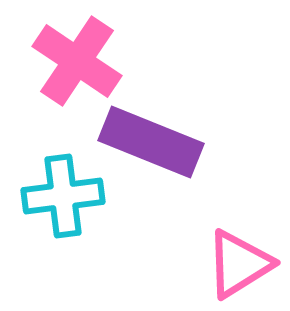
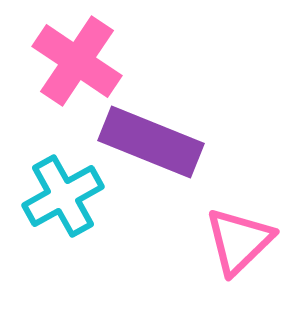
cyan cross: rotated 22 degrees counterclockwise
pink triangle: moved 23 px up; rotated 12 degrees counterclockwise
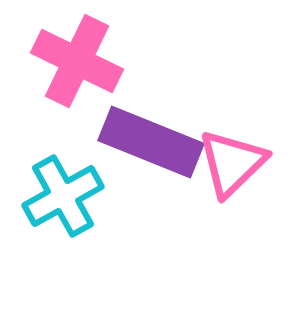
pink cross: rotated 8 degrees counterclockwise
pink triangle: moved 7 px left, 78 px up
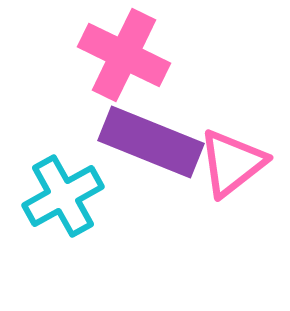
pink cross: moved 47 px right, 6 px up
pink triangle: rotated 6 degrees clockwise
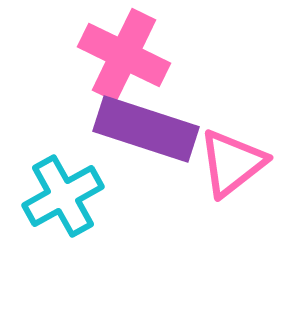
purple rectangle: moved 5 px left, 13 px up; rotated 4 degrees counterclockwise
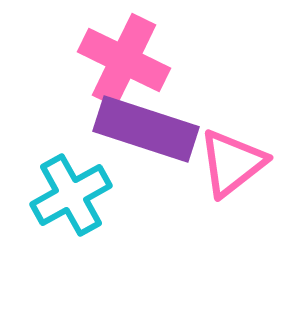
pink cross: moved 5 px down
cyan cross: moved 8 px right, 1 px up
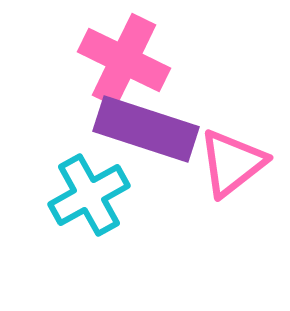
cyan cross: moved 18 px right
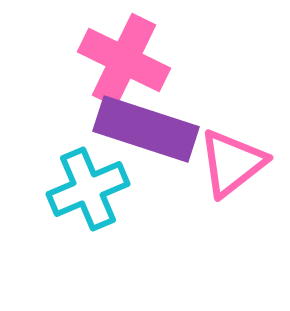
cyan cross: moved 1 px left, 6 px up; rotated 6 degrees clockwise
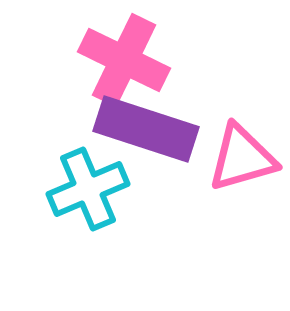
pink triangle: moved 10 px right, 5 px up; rotated 22 degrees clockwise
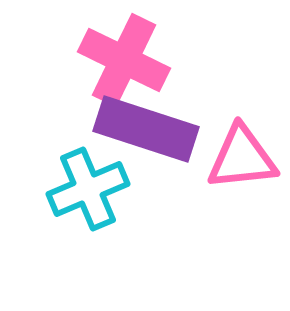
pink triangle: rotated 10 degrees clockwise
